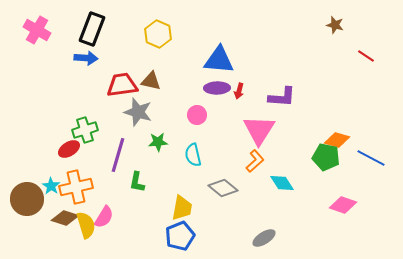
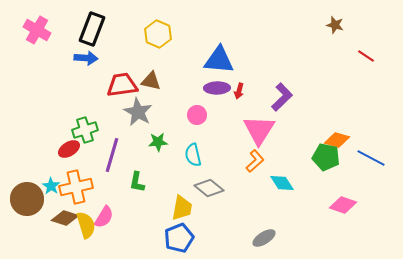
purple L-shape: rotated 48 degrees counterclockwise
gray star: rotated 12 degrees clockwise
purple line: moved 6 px left
gray diamond: moved 14 px left
blue pentagon: moved 1 px left, 2 px down
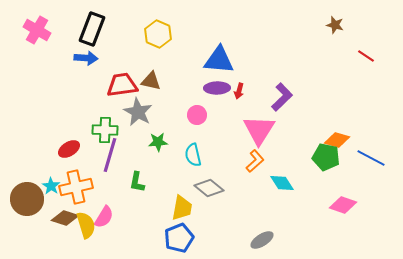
green cross: moved 20 px right; rotated 20 degrees clockwise
purple line: moved 2 px left
gray ellipse: moved 2 px left, 2 px down
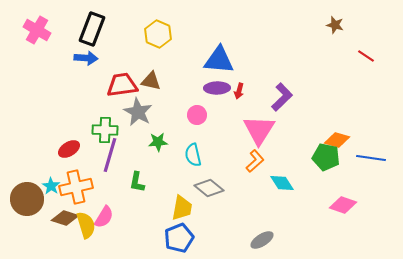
blue line: rotated 20 degrees counterclockwise
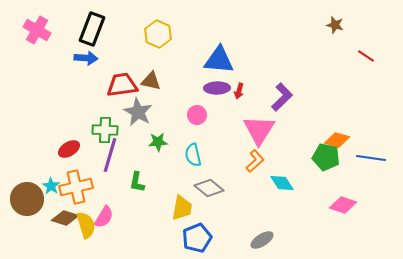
blue pentagon: moved 18 px right
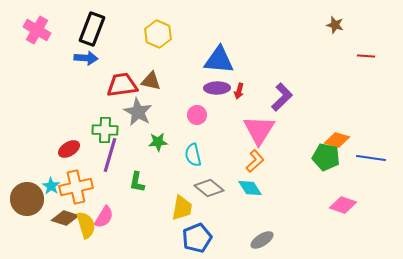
red line: rotated 30 degrees counterclockwise
cyan diamond: moved 32 px left, 5 px down
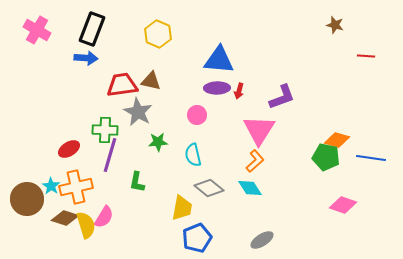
purple L-shape: rotated 24 degrees clockwise
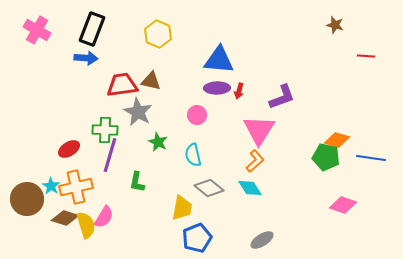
green star: rotated 30 degrees clockwise
